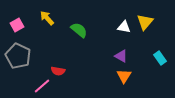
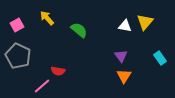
white triangle: moved 1 px right, 1 px up
purple triangle: rotated 24 degrees clockwise
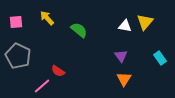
pink square: moved 1 px left, 3 px up; rotated 24 degrees clockwise
red semicircle: rotated 24 degrees clockwise
orange triangle: moved 3 px down
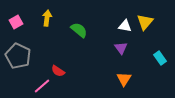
yellow arrow: rotated 49 degrees clockwise
pink square: rotated 24 degrees counterclockwise
purple triangle: moved 8 px up
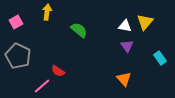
yellow arrow: moved 6 px up
purple triangle: moved 6 px right, 2 px up
orange triangle: rotated 14 degrees counterclockwise
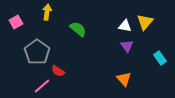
green semicircle: moved 1 px left, 1 px up
gray pentagon: moved 19 px right, 4 px up; rotated 10 degrees clockwise
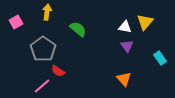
white triangle: moved 1 px down
gray pentagon: moved 6 px right, 3 px up
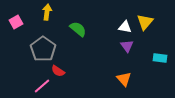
cyan rectangle: rotated 48 degrees counterclockwise
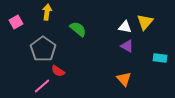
purple triangle: rotated 24 degrees counterclockwise
